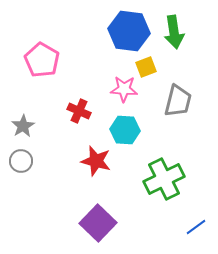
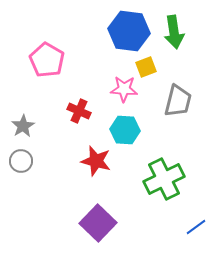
pink pentagon: moved 5 px right
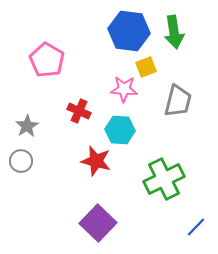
gray star: moved 4 px right
cyan hexagon: moved 5 px left
blue line: rotated 10 degrees counterclockwise
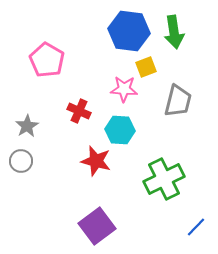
purple square: moved 1 px left, 3 px down; rotated 9 degrees clockwise
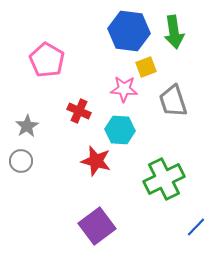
gray trapezoid: moved 5 px left; rotated 148 degrees clockwise
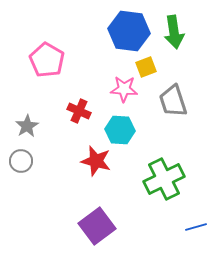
blue line: rotated 30 degrees clockwise
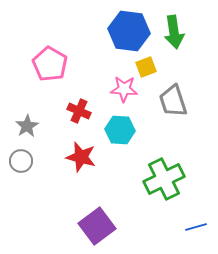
pink pentagon: moved 3 px right, 4 px down
red star: moved 15 px left, 4 px up
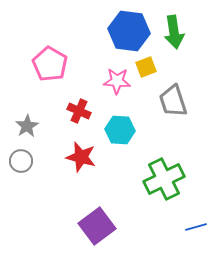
pink star: moved 7 px left, 8 px up
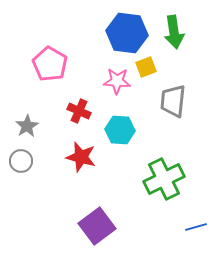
blue hexagon: moved 2 px left, 2 px down
gray trapezoid: rotated 24 degrees clockwise
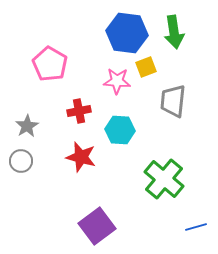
red cross: rotated 35 degrees counterclockwise
green cross: rotated 24 degrees counterclockwise
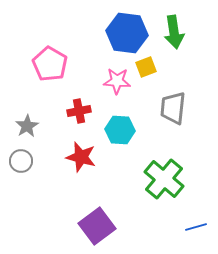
gray trapezoid: moved 7 px down
